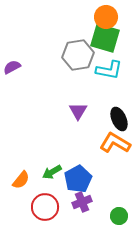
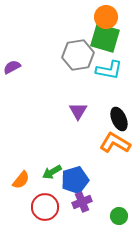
blue pentagon: moved 3 px left, 1 px down; rotated 12 degrees clockwise
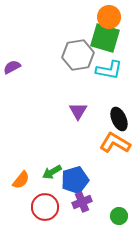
orange circle: moved 3 px right
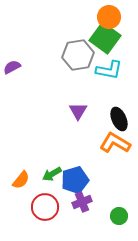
green square: rotated 20 degrees clockwise
green arrow: moved 2 px down
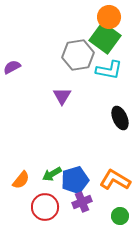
purple triangle: moved 16 px left, 15 px up
black ellipse: moved 1 px right, 1 px up
orange L-shape: moved 37 px down
green circle: moved 1 px right
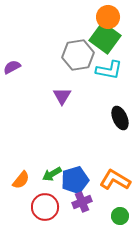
orange circle: moved 1 px left
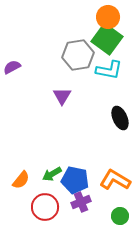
green square: moved 2 px right, 1 px down
blue pentagon: rotated 28 degrees clockwise
purple cross: moved 1 px left
